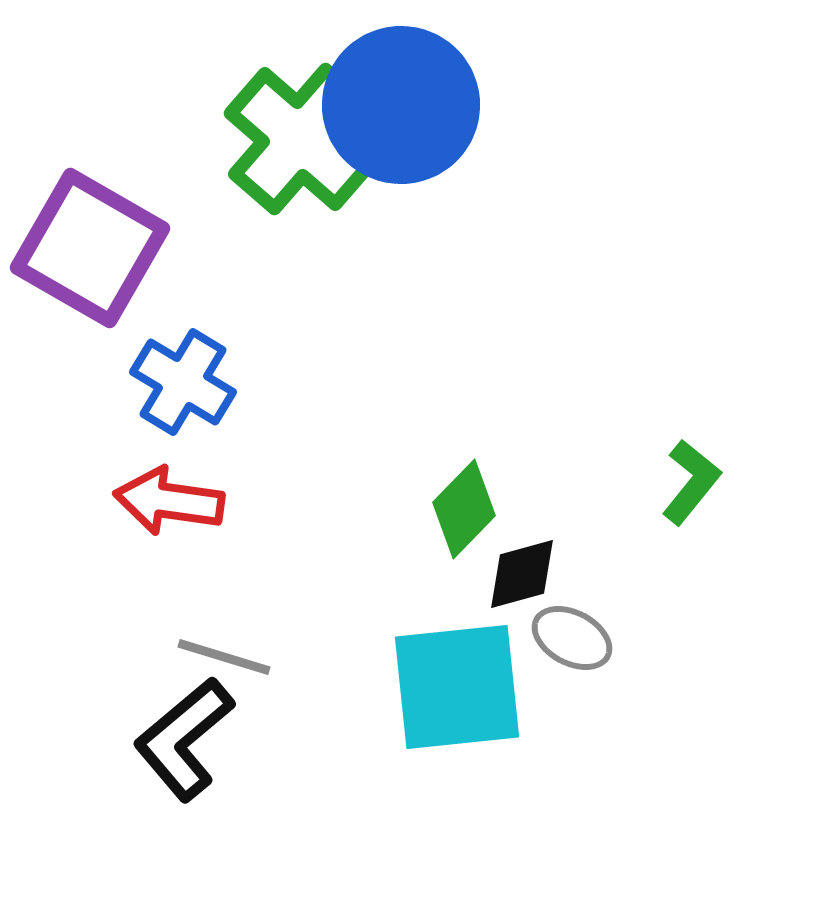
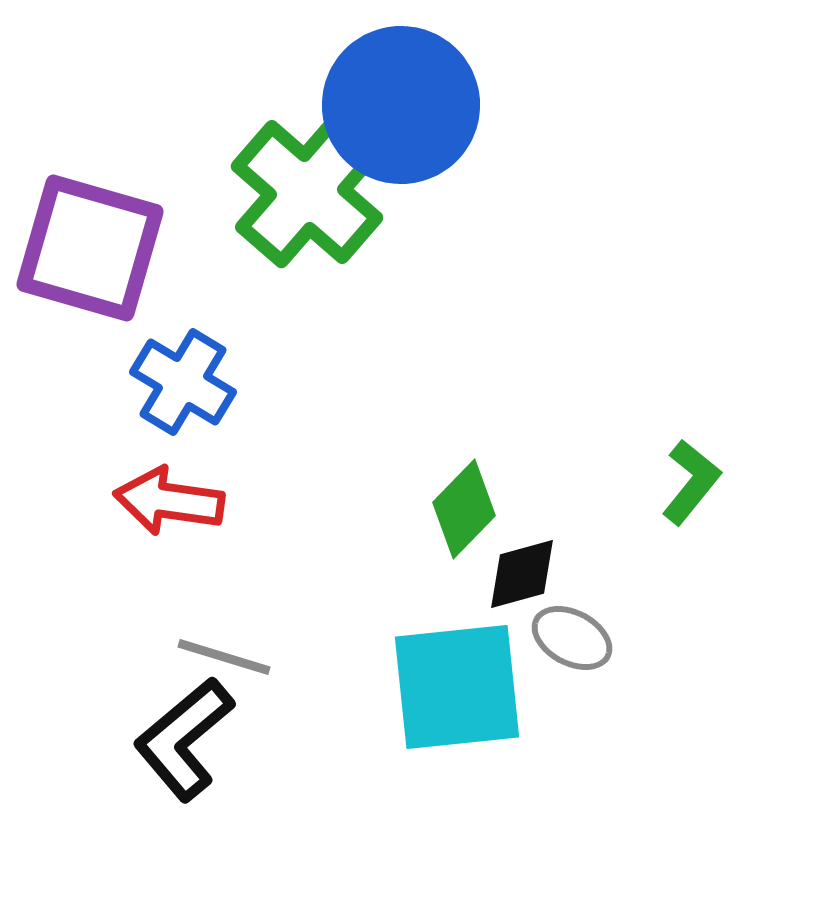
green cross: moved 7 px right, 53 px down
purple square: rotated 14 degrees counterclockwise
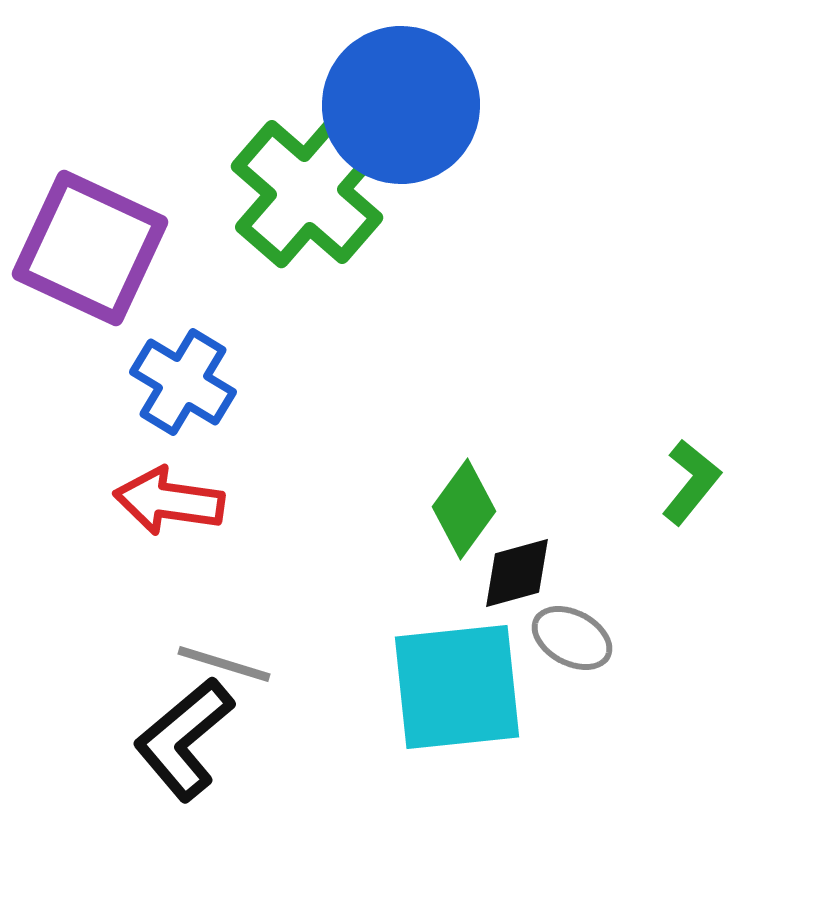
purple square: rotated 9 degrees clockwise
green diamond: rotated 8 degrees counterclockwise
black diamond: moved 5 px left, 1 px up
gray line: moved 7 px down
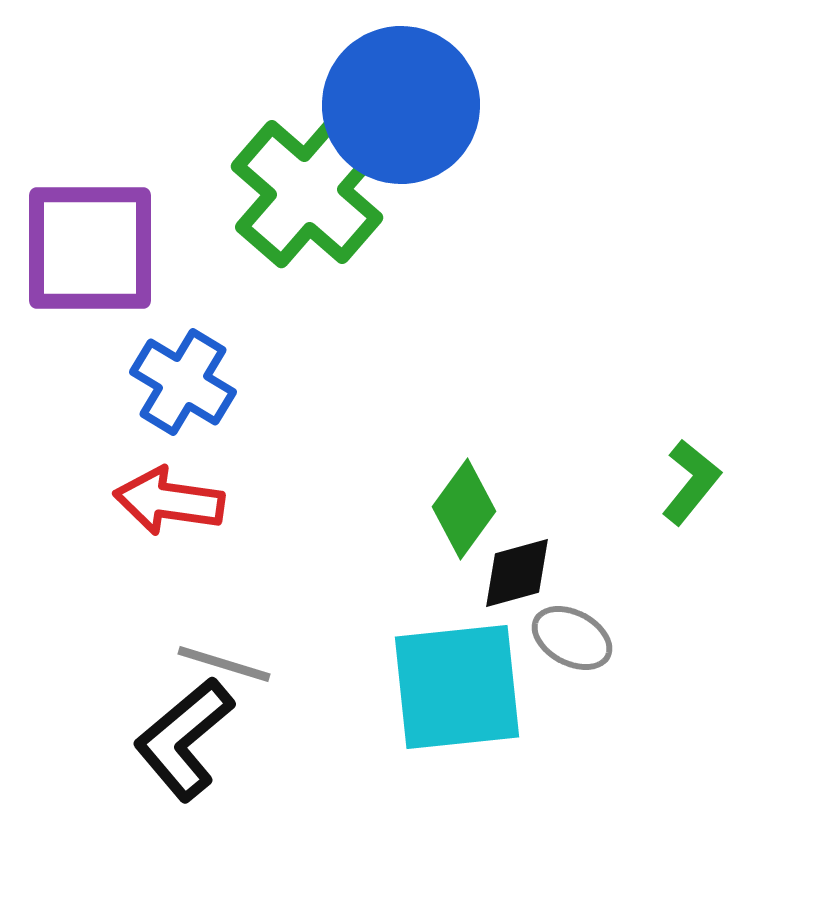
purple square: rotated 25 degrees counterclockwise
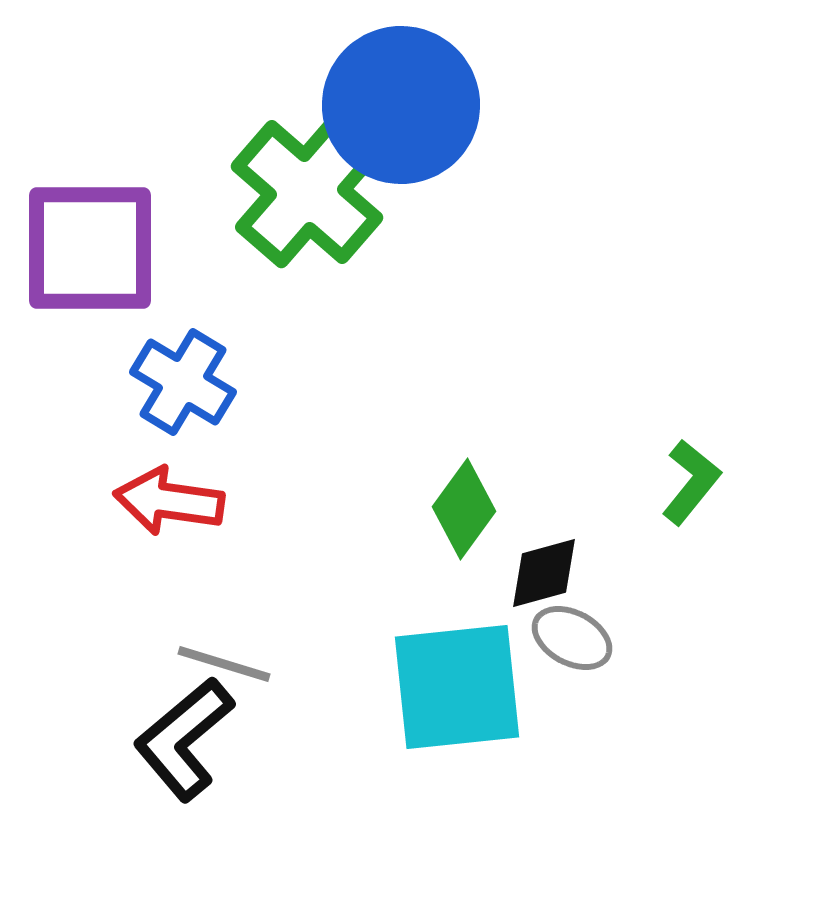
black diamond: moved 27 px right
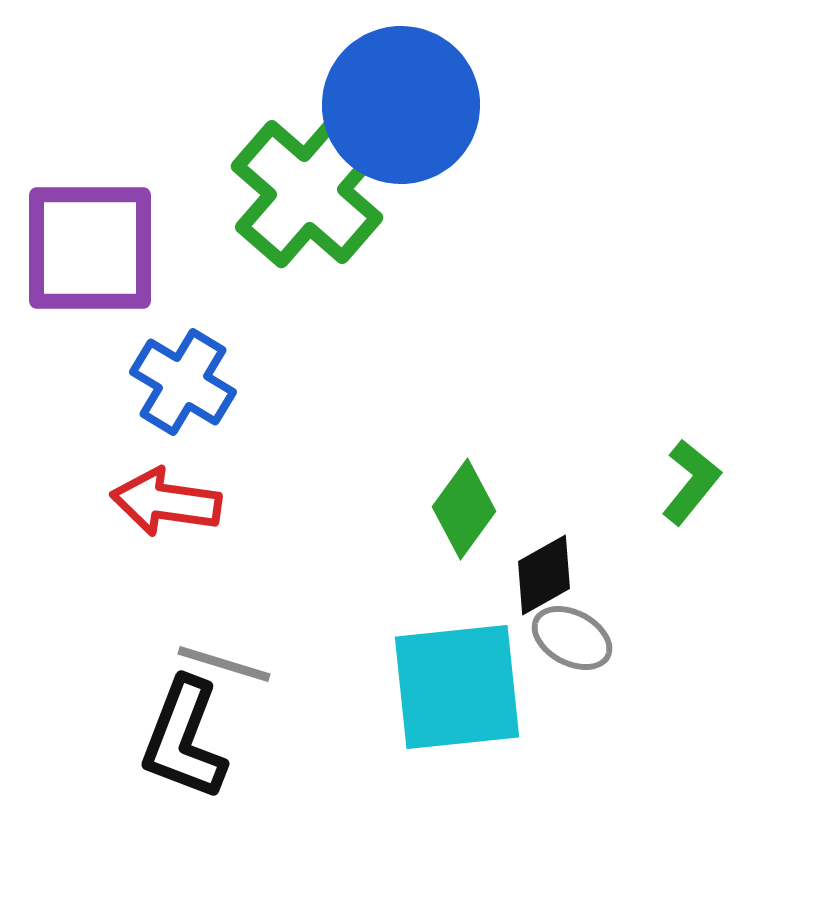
red arrow: moved 3 px left, 1 px down
black diamond: moved 2 px down; rotated 14 degrees counterclockwise
black L-shape: rotated 29 degrees counterclockwise
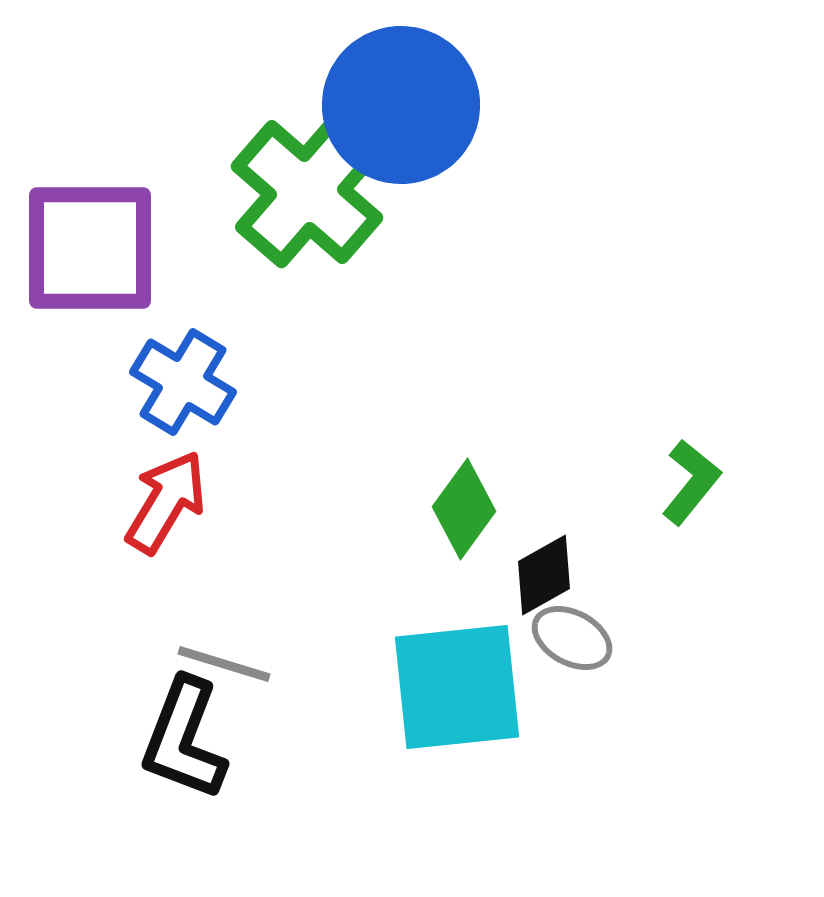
red arrow: rotated 113 degrees clockwise
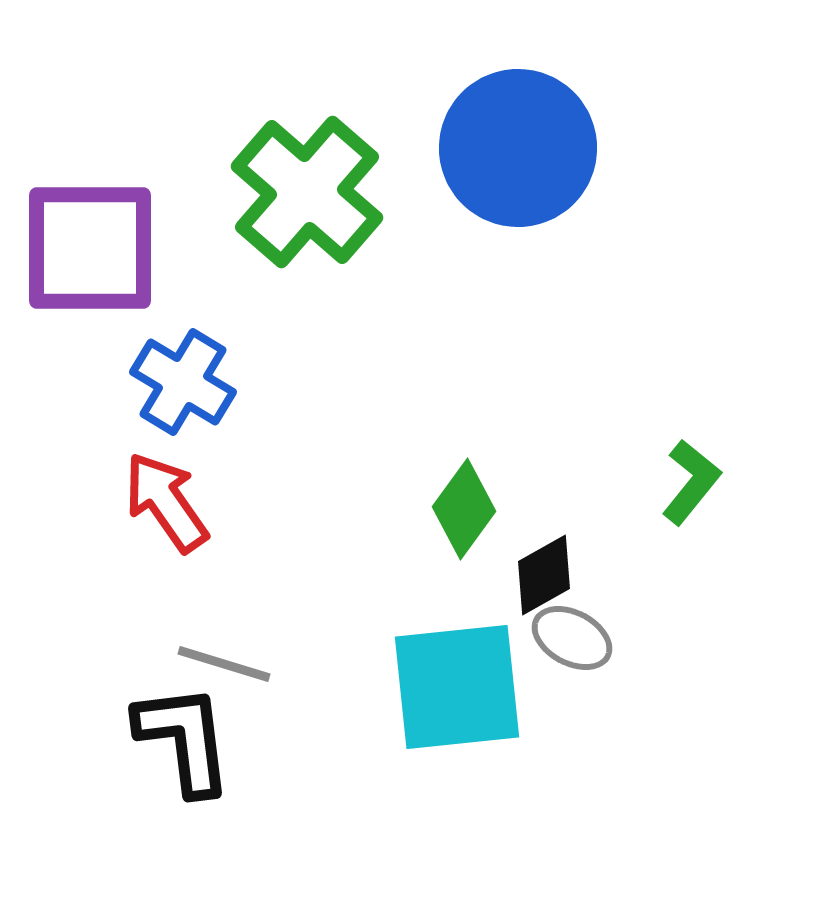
blue circle: moved 117 px right, 43 px down
red arrow: rotated 66 degrees counterclockwise
black L-shape: rotated 152 degrees clockwise
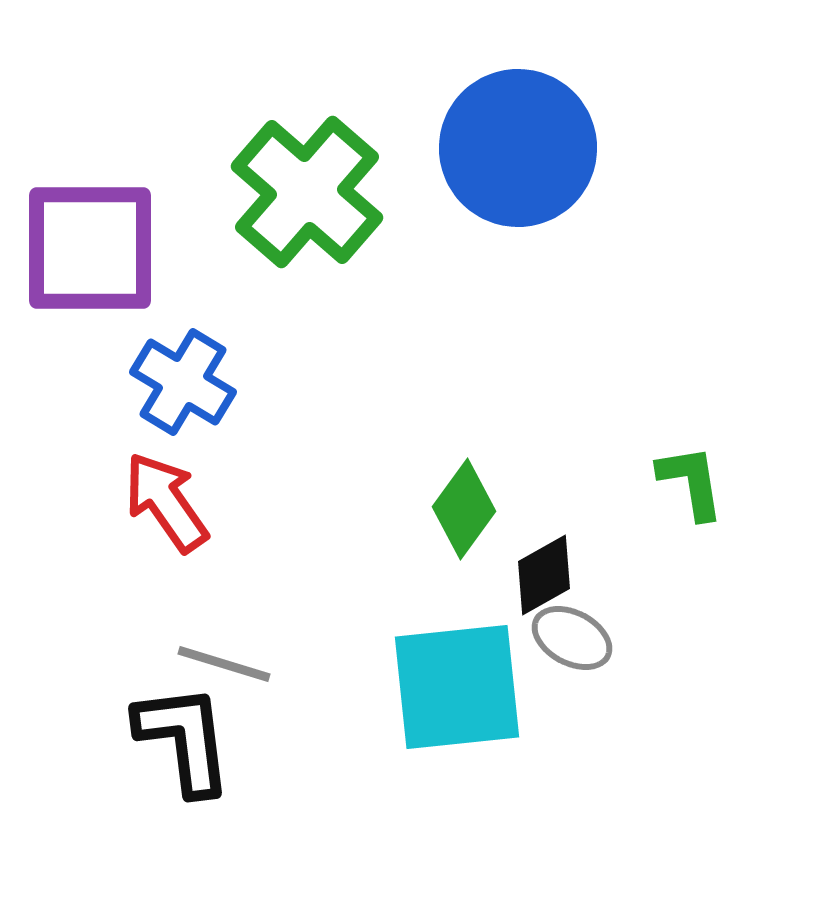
green L-shape: rotated 48 degrees counterclockwise
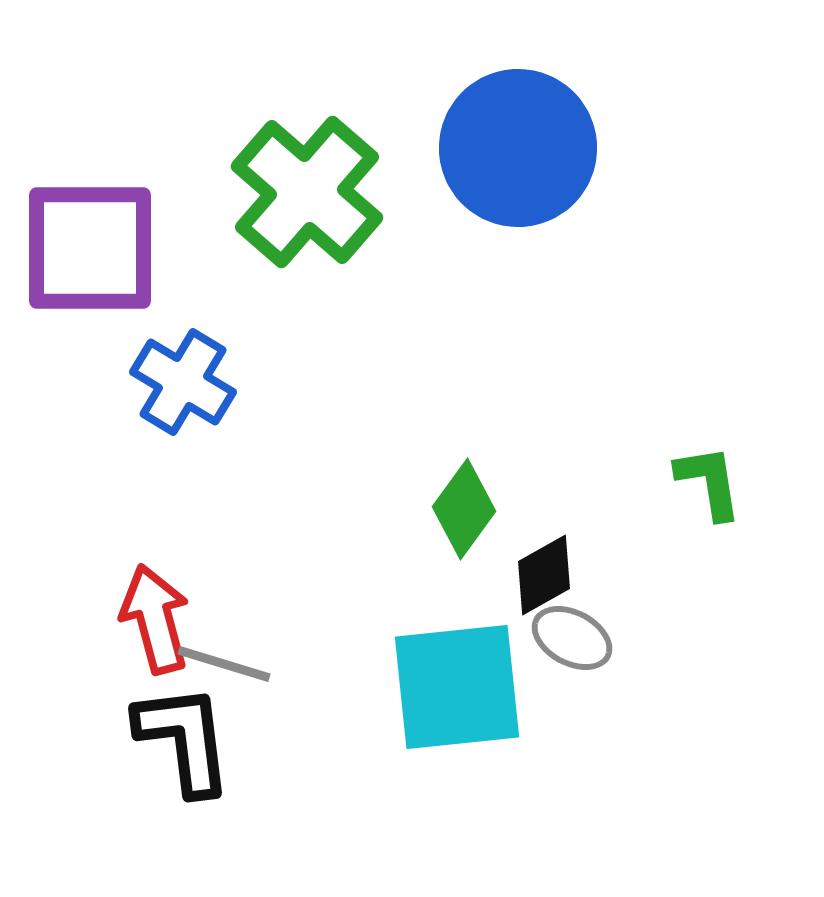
green L-shape: moved 18 px right
red arrow: moved 11 px left, 117 px down; rotated 20 degrees clockwise
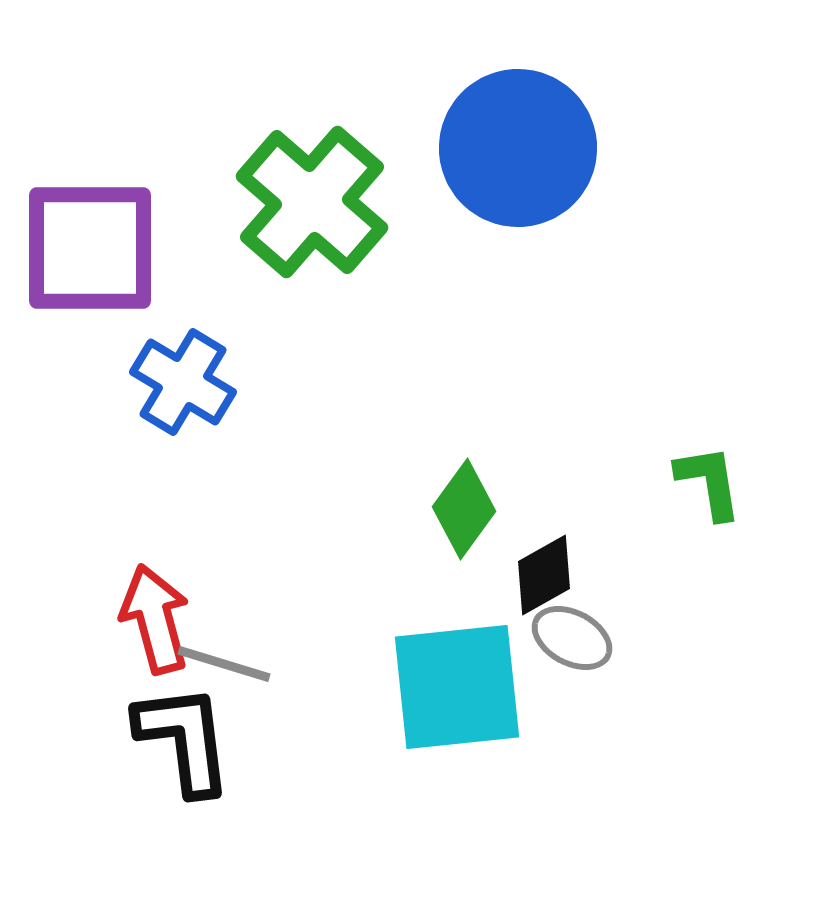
green cross: moved 5 px right, 10 px down
